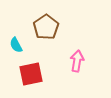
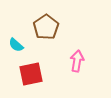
cyan semicircle: rotated 21 degrees counterclockwise
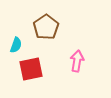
cyan semicircle: rotated 112 degrees counterclockwise
red square: moved 5 px up
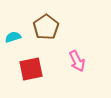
cyan semicircle: moved 3 px left, 8 px up; rotated 126 degrees counterclockwise
pink arrow: rotated 145 degrees clockwise
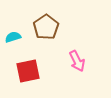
red square: moved 3 px left, 2 px down
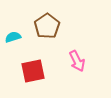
brown pentagon: moved 1 px right, 1 px up
red square: moved 5 px right
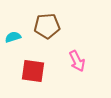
brown pentagon: rotated 30 degrees clockwise
red square: rotated 20 degrees clockwise
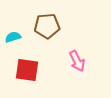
red square: moved 6 px left, 1 px up
